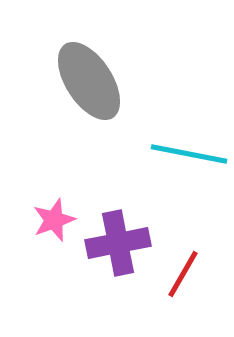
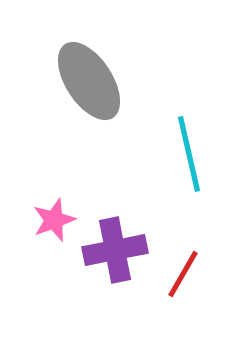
cyan line: rotated 66 degrees clockwise
purple cross: moved 3 px left, 7 px down
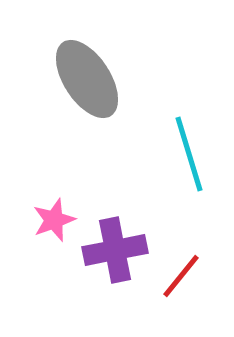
gray ellipse: moved 2 px left, 2 px up
cyan line: rotated 4 degrees counterclockwise
red line: moved 2 px left, 2 px down; rotated 9 degrees clockwise
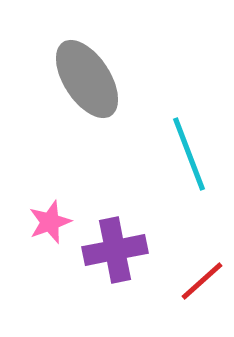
cyan line: rotated 4 degrees counterclockwise
pink star: moved 4 px left, 2 px down
red line: moved 21 px right, 5 px down; rotated 9 degrees clockwise
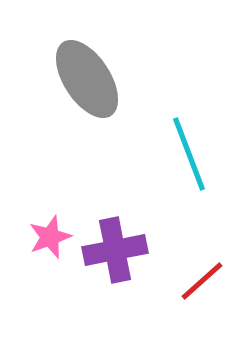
pink star: moved 15 px down
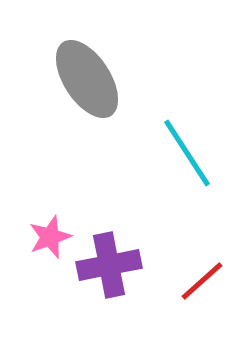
cyan line: moved 2 px left, 1 px up; rotated 12 degrees counterclockwise
purple cross: moved 6 px left, 15 px down
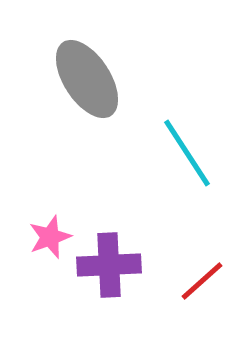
purple cross: rotated 8 degrees clockwise
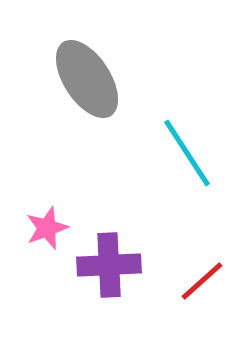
pink star: moved 3 px left, 9 px up
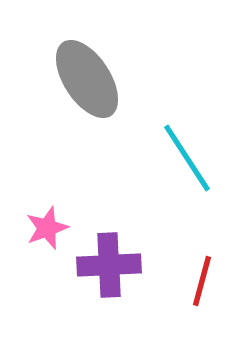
cyan line: moved 5 px down
red line: rotated 33 degrees counterclockwise
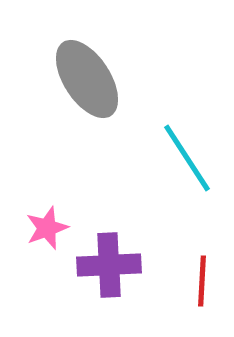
red line: rotated 12 degrees counterclockwise
